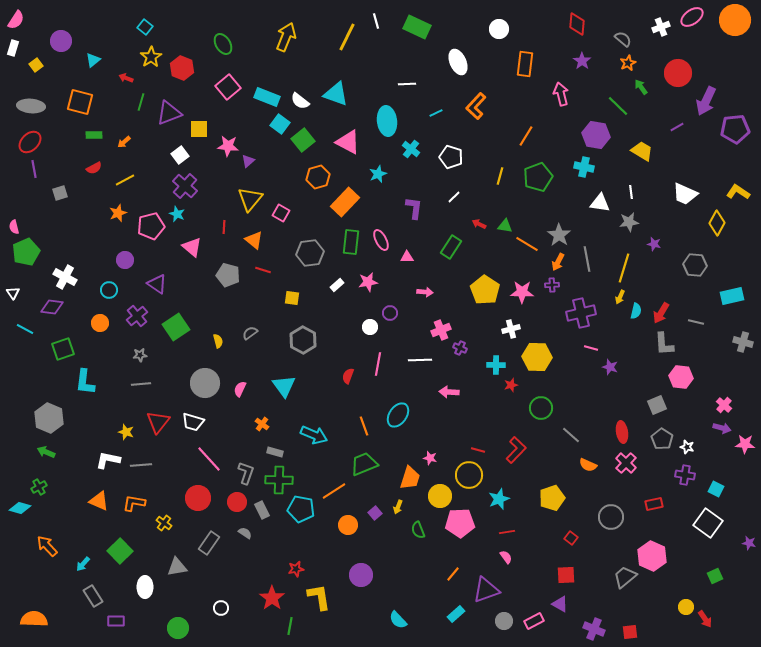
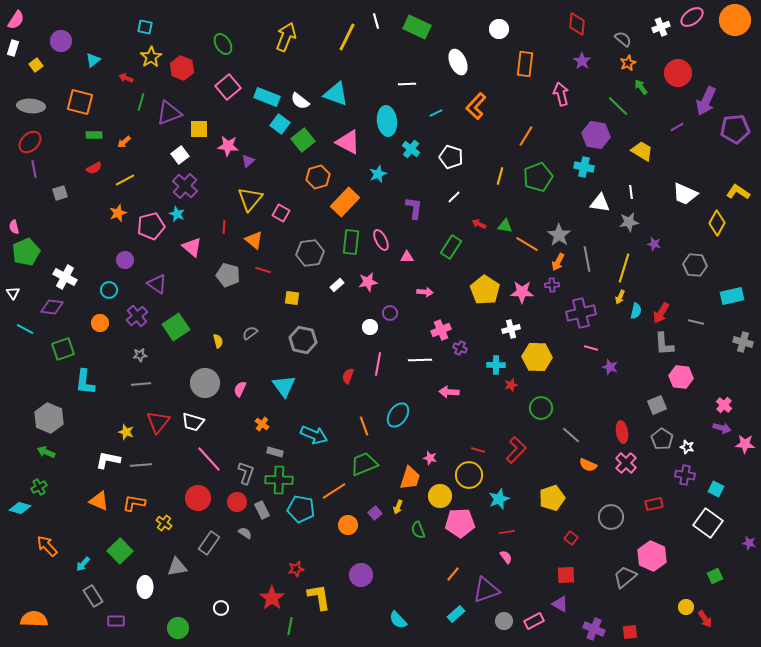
cyan square at (145, 27): rotated 28 degrees counterclockwise
gray hexagon at (303, 340): rotated 16 degrees counterclockwise
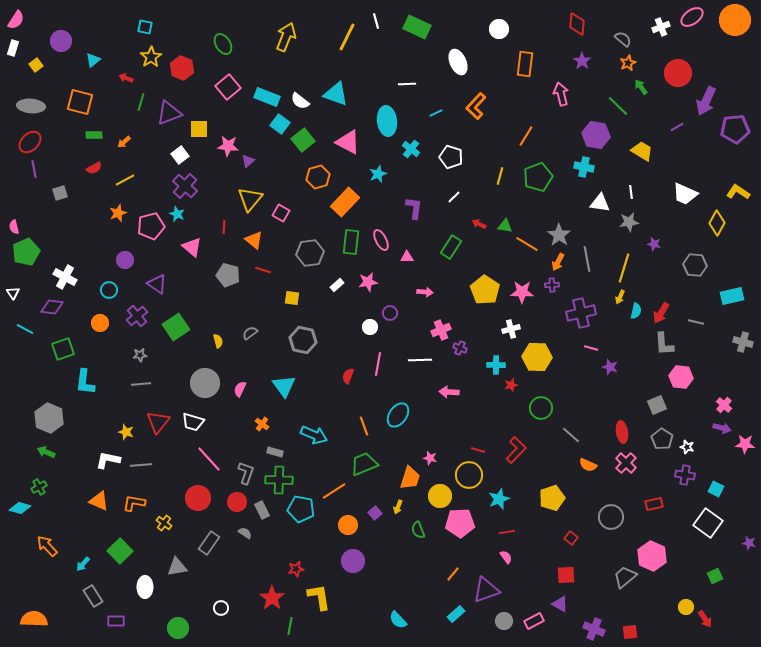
purple circle at (361, 575): moved 8 px left, 14 px up
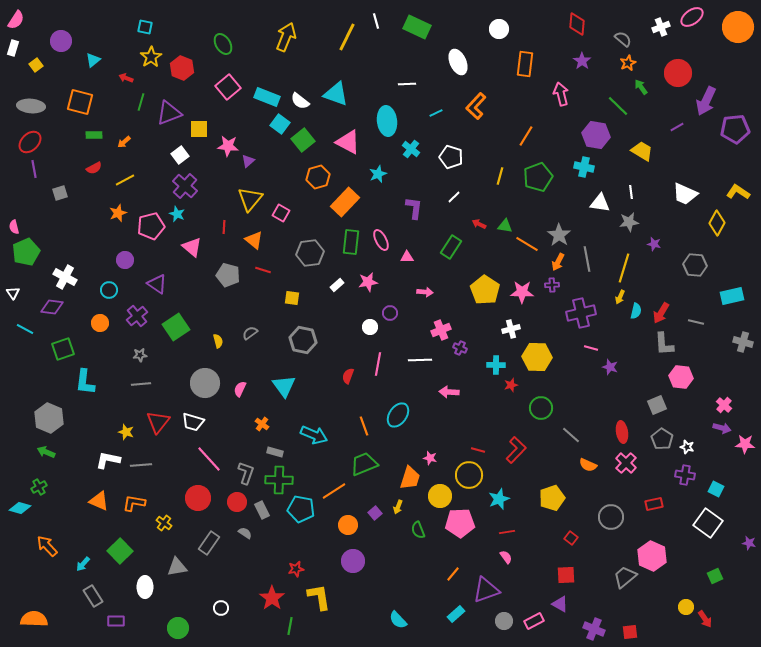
orange circle at (735, 20): moved 3 px right, 7 px down
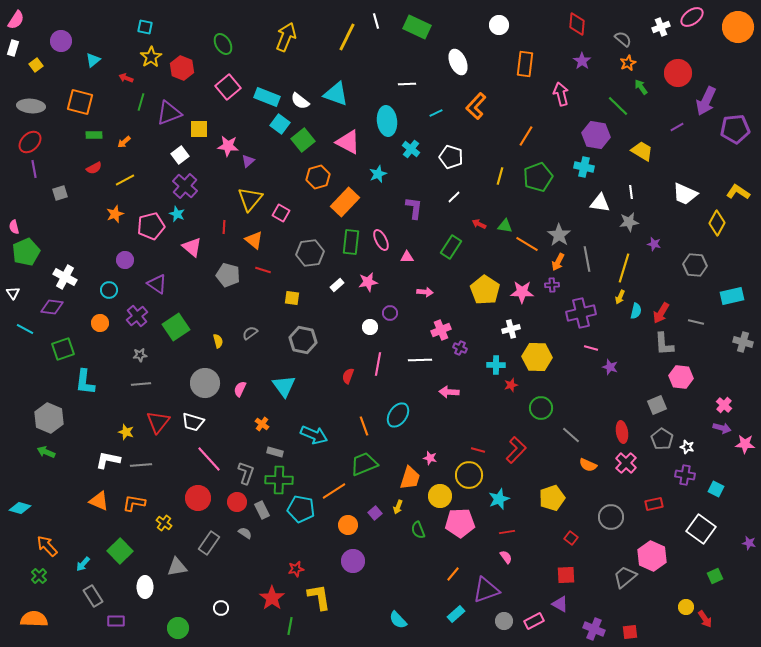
white circle at (499, 29): moved 4 px up
orange star at (118, 213): moved 3 px left, 1 px down
green cross at (39, 487): moved 89 px down; rotated 14 degrees counterclockwise
white square at (708, 523): moved 7 px left, 6 px down
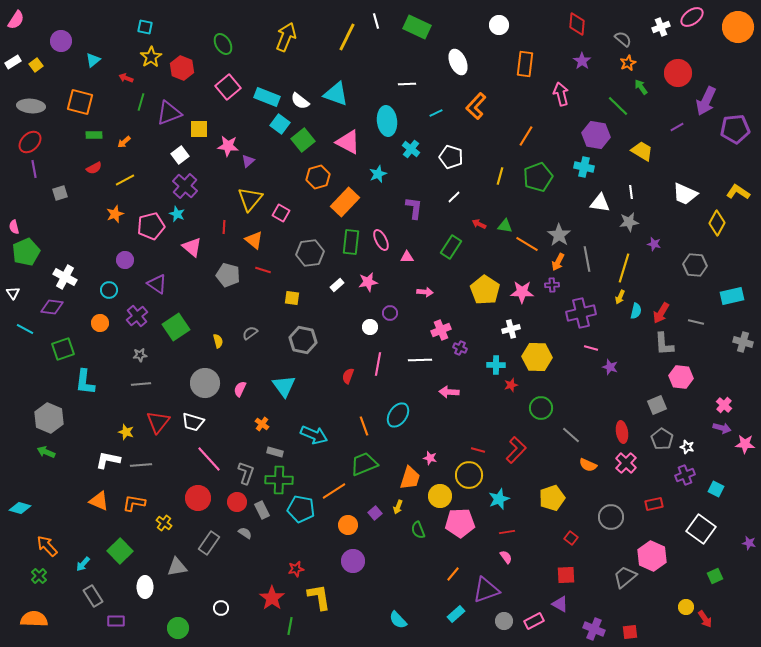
white rectangle at (13, 48): moved 14 px down; rotated 42 degrees clockwise
purple cross at (685, 475): rotated 30 degrees counterclockwise
